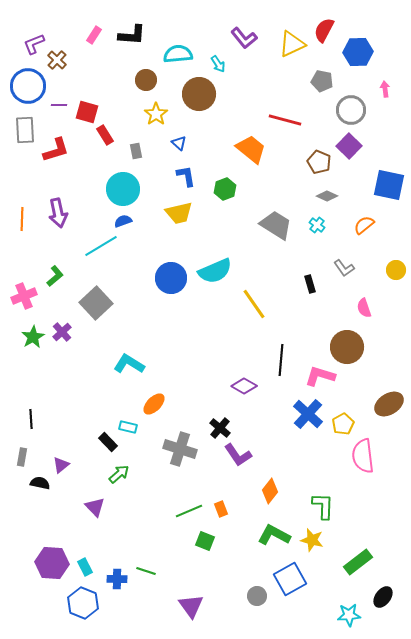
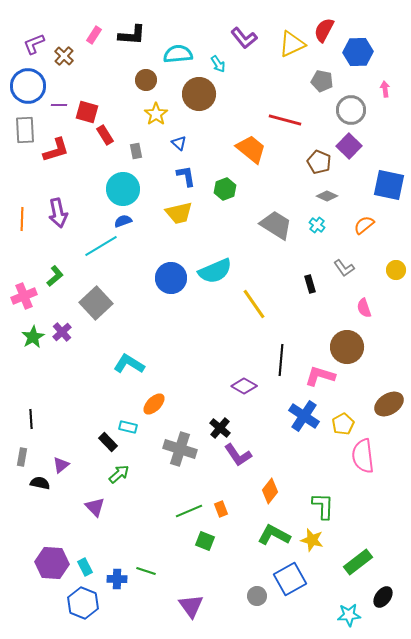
brown cross at (57, 60): moved 7 px right, 4 px up
blue cross at (308, 414): moved 4 px left, 2 px down; rotated 8 degrees counterclockwise
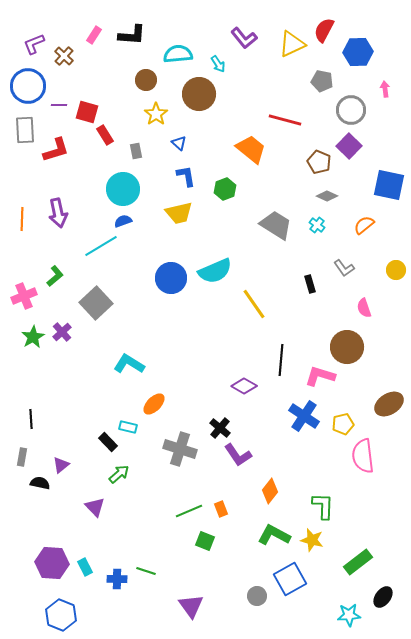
yellow pentagon at (343, 424): rotated 15 degrees clockwise
blue hexagon at (83, 603): moved 22 px left, 12 px down
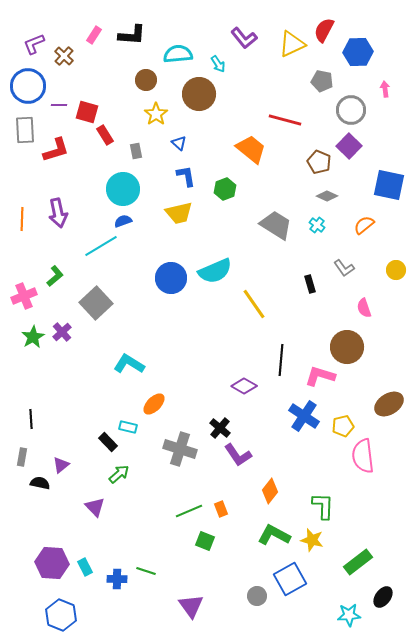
yellow pentagon at (343, 424): moved 2 px down
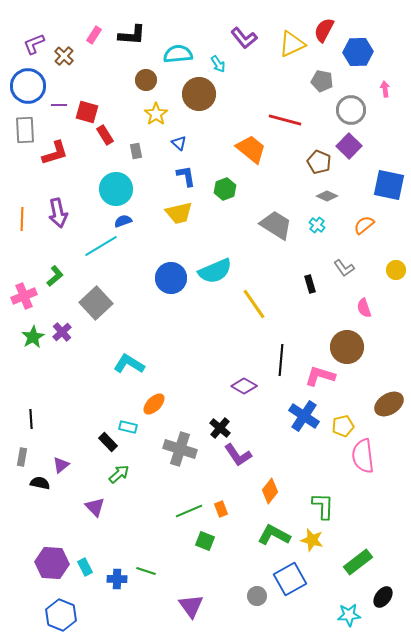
red L-shape at (56, 150): moved 1 px left, 3 px down
cyan circle at (123, 189): moved 7 px left
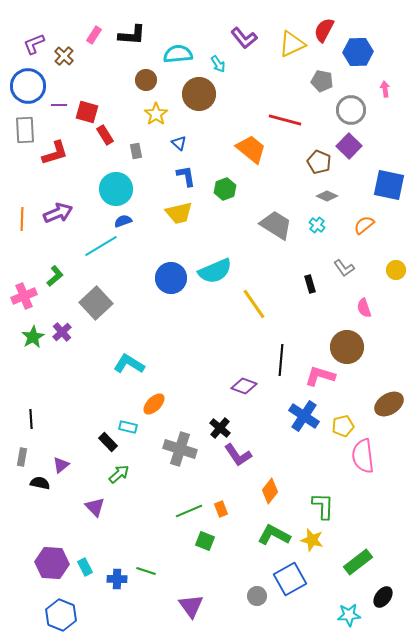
purple arrow at (58, 213): rotated 100 degrees counterclockwise
purple diamond at (244, 386): rotated 10 degrees counterclockwise
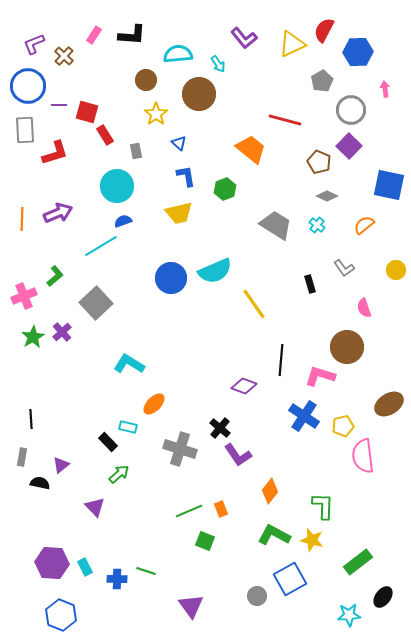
gray pentagon at (322, 81): rotated 30 degrees clockwise
cyan circle at (116, 189): moved 1 px right, 3 px up
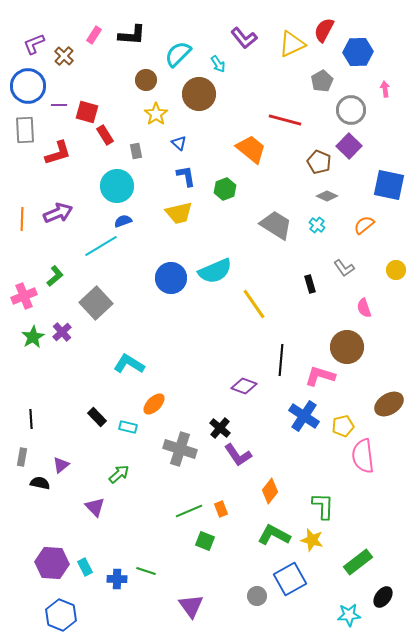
cyan semicircle at (178, 54): rotated 40 degrees counterclockwise
red L-shape at (55, 153): moved 3 px right
black rectangle at (108, 442): moved 11 px left, 25 px up
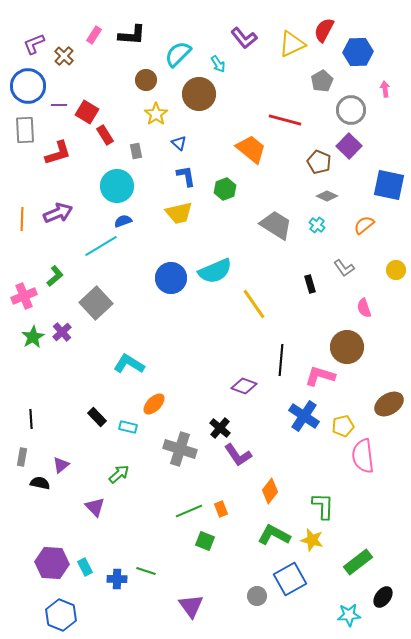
red square at (87, 112): rotated 15 degrees clockwise
